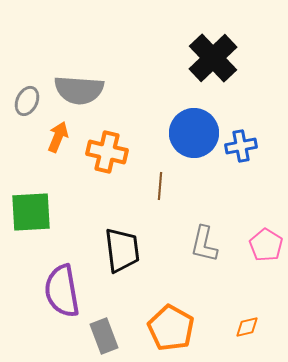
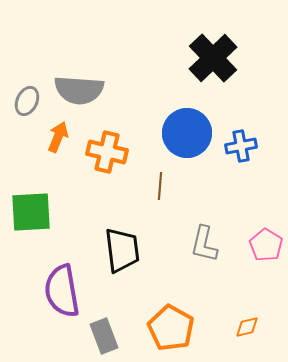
blue circle: moved 7 px left
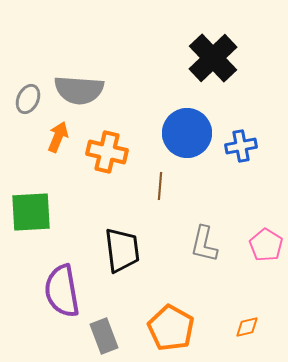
gray ellipse: moved 1 px right, 2 px up
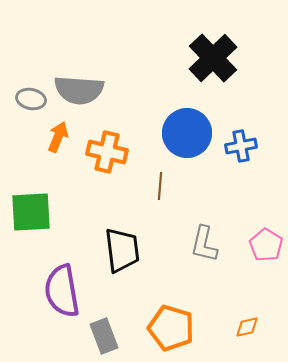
gray ellipse: moved 3 px right; rotated 76 degrees clockwise
orange pentagon: rotated 12 degrees counterclockwise
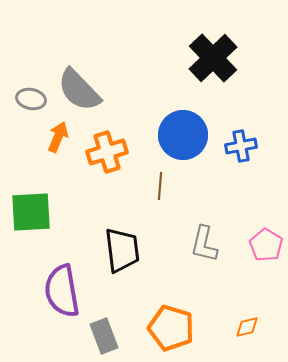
gray semicircle: rotated 42 degrees clockwise
blue circle: moved 4 px left, 2 px down
orange cross: rotated 30 degrees counterclockwise
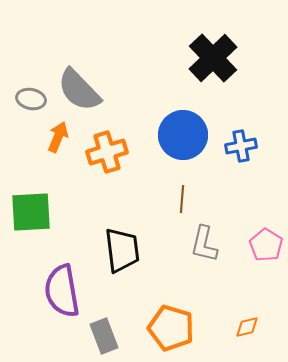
brown line: moved 22 px right, 13 px down
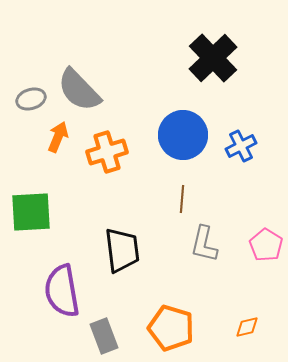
gray ellipse: rotated 28 degrees counterclockwise
blue cross: rotated 16 degrees counterclockwise
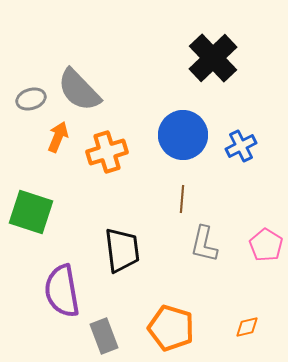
green square: rotated 21 degrees clockwise
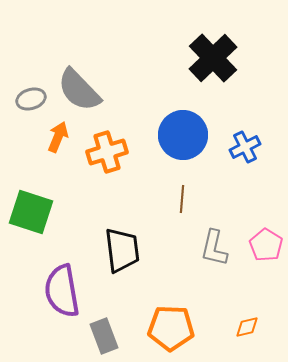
blue cross: moved 4 px right, 1 px down
gray L-shape: moved 10 px right, 4 px down
orange pentagon: rotated 15 degrees counterclockwise
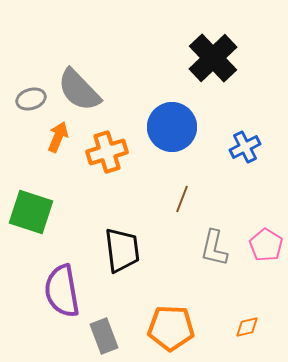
blue circle: moved 11 px left, 8 px up
brown line: rotated 16 degrees clockwise
